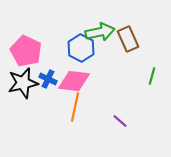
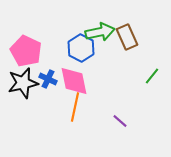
brown rectangle: moved 1 px left, 2 px up
green line: rotated 24 degrees clockwise
pink diamond: rotated 72 degrees clockwise
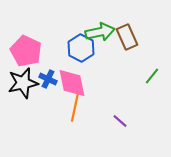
pink diamond: moved 2 px left, 2 px down
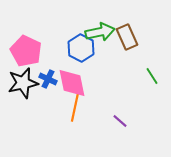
green line: rotated 72 degrees counterclockwise
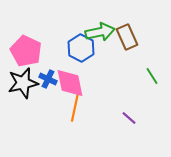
pink diamond: moved 2 px left
purple line: moved 9 px right, 3 px up
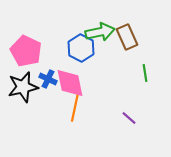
green line: moved 7 px left, 3 px up; rotated 24 degrees clockwise
black star: moved 4 px down
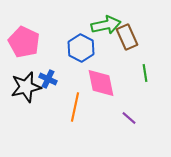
green arrow: moved 6 px right, 7 px up
pink pentagon: moved 2 px left, 9 px up
pink diamond: moved 31 px right
black star: moved 3 px right
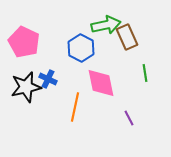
purple line: rotated 21 degrees clockwise
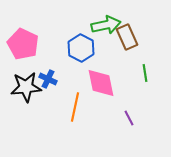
pink pentagon: moved 1 px left, 2 px down
black star: rotated 8 degrees clockwise
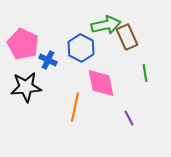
blue cross: moved 19 px up
